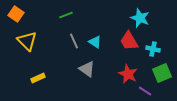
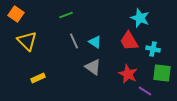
gray triangle: moved 6 px right, 2 px up
green square: rotated 30 degrees clockwise
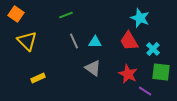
cyan triangle: rotated 32 degrees counterclockwise
cyan cross: rotated 32 degrees clockwise
gray triangle: moved 1 px down
green square: moved 1 px left, 1 px up
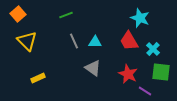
orange square: moved 2 px right; rotated 14 degrees clockwise
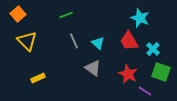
cyan triangle: moved 3 px right, 1 px down; rotated 40 degrees clockwise
green square: rotated 12 degrees clockwise
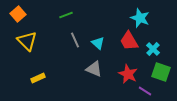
gray line: moved 1 px right, 1 px up
gray triangle: moved 1 px right, 1 px down; rotated 12 degrees counterclockwise
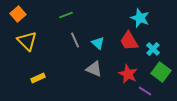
green square: rotated 18 degrees clockwise
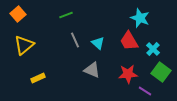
yellow triangle: moved 3 px left, 4 px down; rotated 35 degrees clockwise
gray triangle: moved 2 px left, 1 px down
red star: rotated 30 degrees counterclockwise
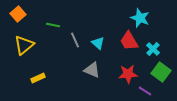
green line: moved 13 px left, 10 px down; rotated 32 degrees clockwise
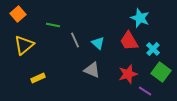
red star: rotated 12 degrees counterclockwise
